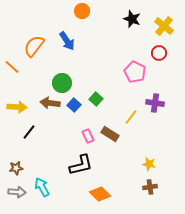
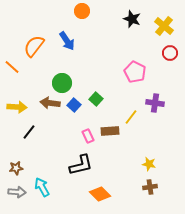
red circle: moved 11 px right
brown rectangle: moved 3 px up; rotated 36 degrees counterclockwise
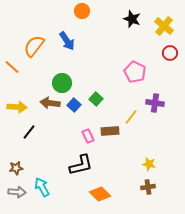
brown cross: moved 2 px left
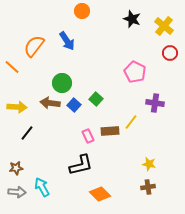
yellow line: moved 5 px down
black line: moved 2 px left, 1 px down
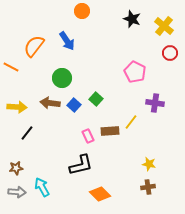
orange line: moved 1 px left; rotated 14 degrees counterclockwise
green circle: moved 5 px up
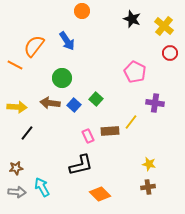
orange line: moved 4 px right, 2 px up
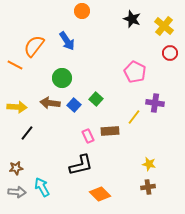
yellow line: moved 3 px right, 5 px up
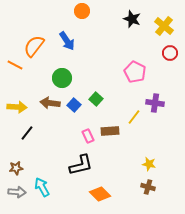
brown cross: rotated 24 degrees clockwise
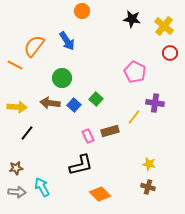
black star: rotated 12 degrees counterclockwise
brown rectangle: rotated 12 degrees counterclockwise
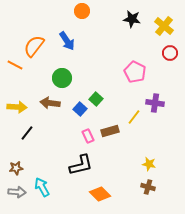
blue square: moved 6 px right, 4 px down
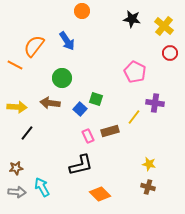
green square: rotated 24 degrees counterclockwise
